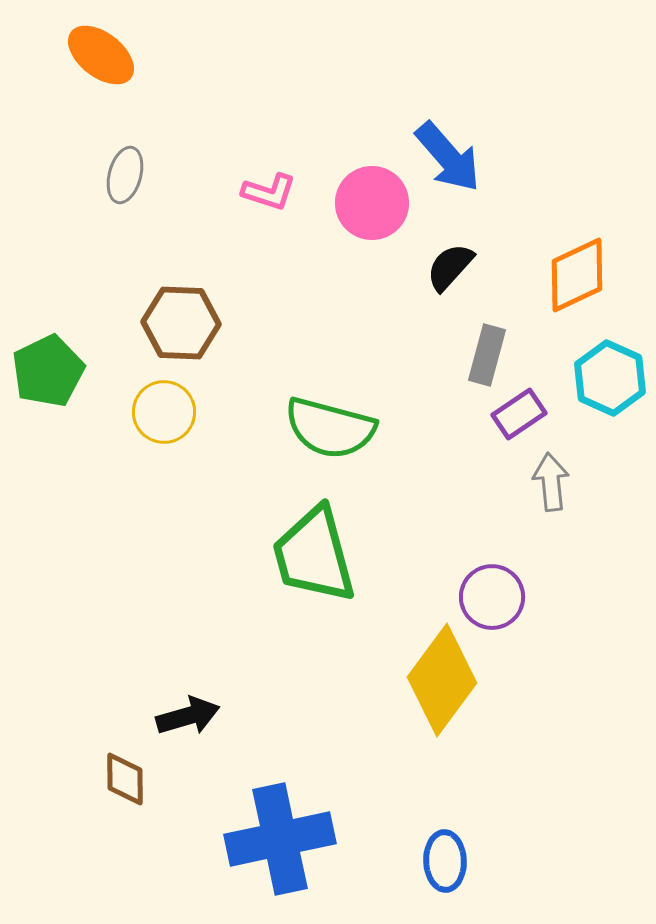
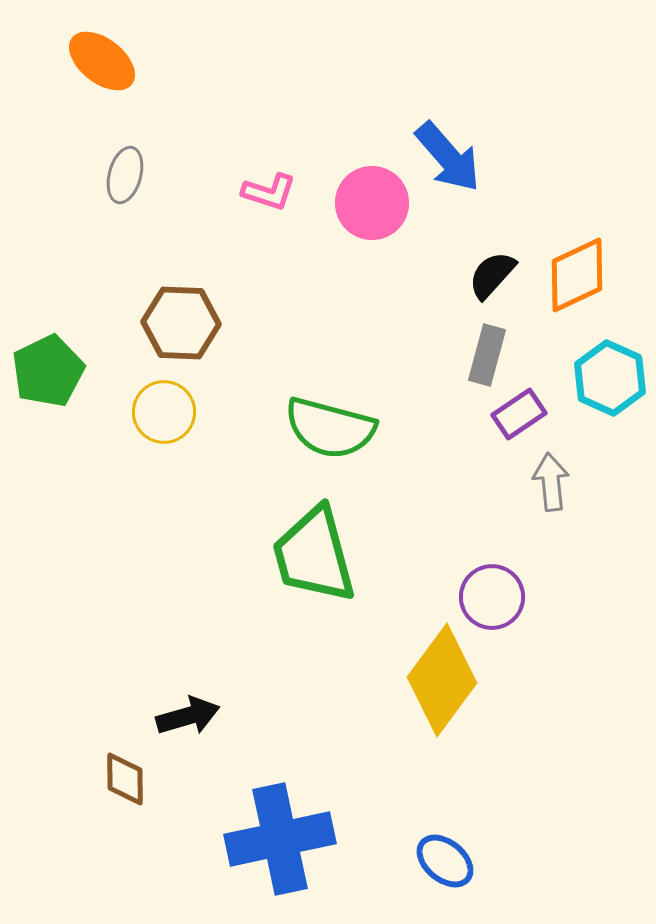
orange ellipse: moved 1 px right, 6 px down
black semicircle: moved 42 px right, 8 px down
blue ellipse: rotated 48 degrees counterclockwise
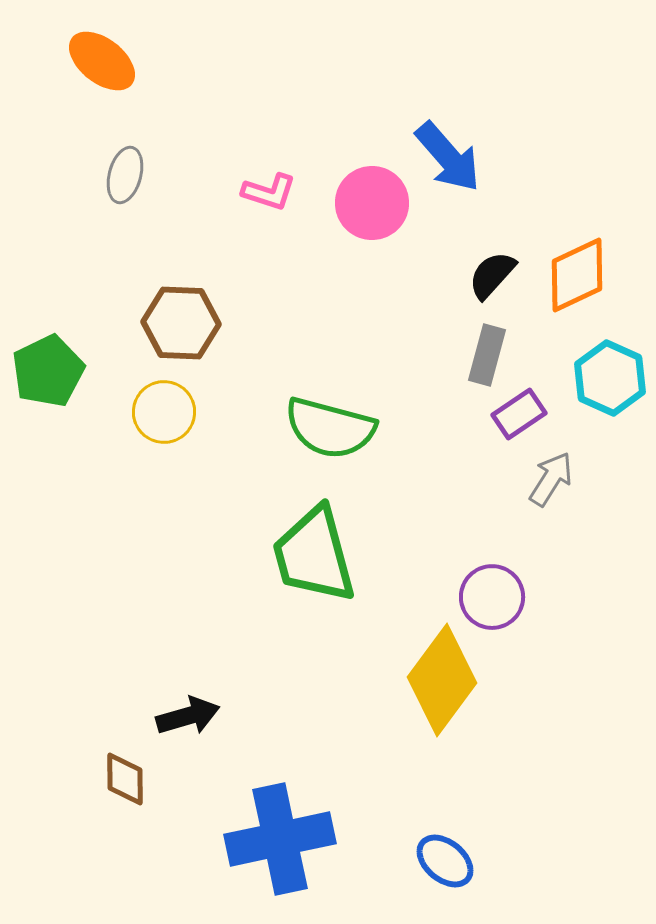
gray arrow: moved 3 px up; rotated 38 degrees clockwise
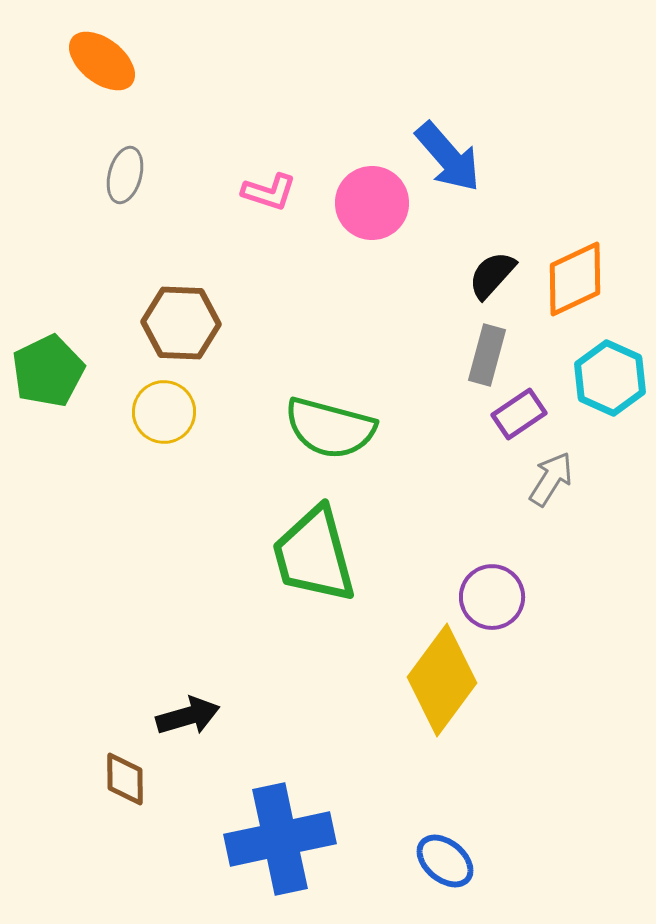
orange diamond: moved 2 px left, 4 px down
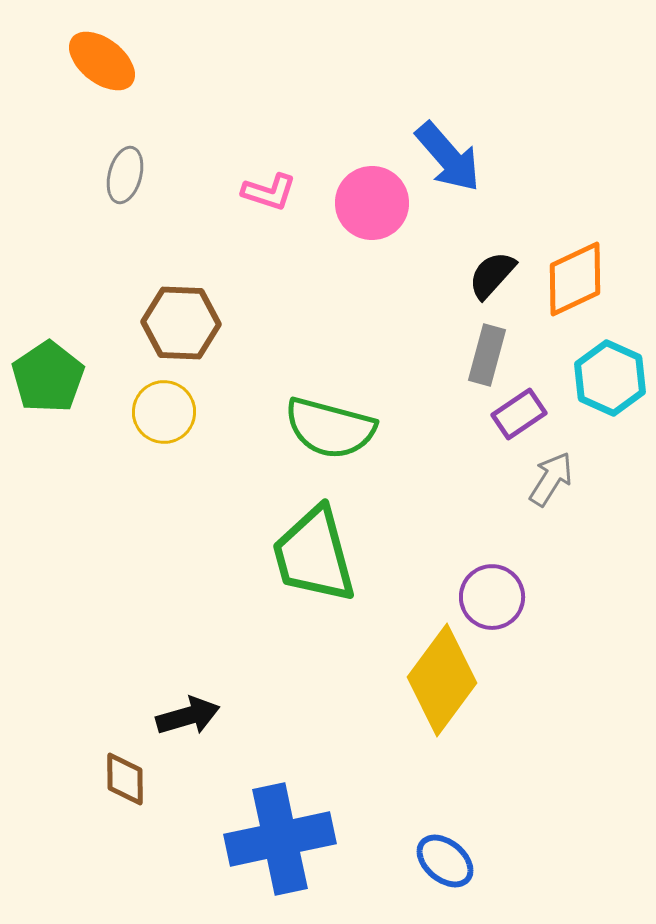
green pentagon: moved 6 px down; rotated 8 degrees counterclockwise
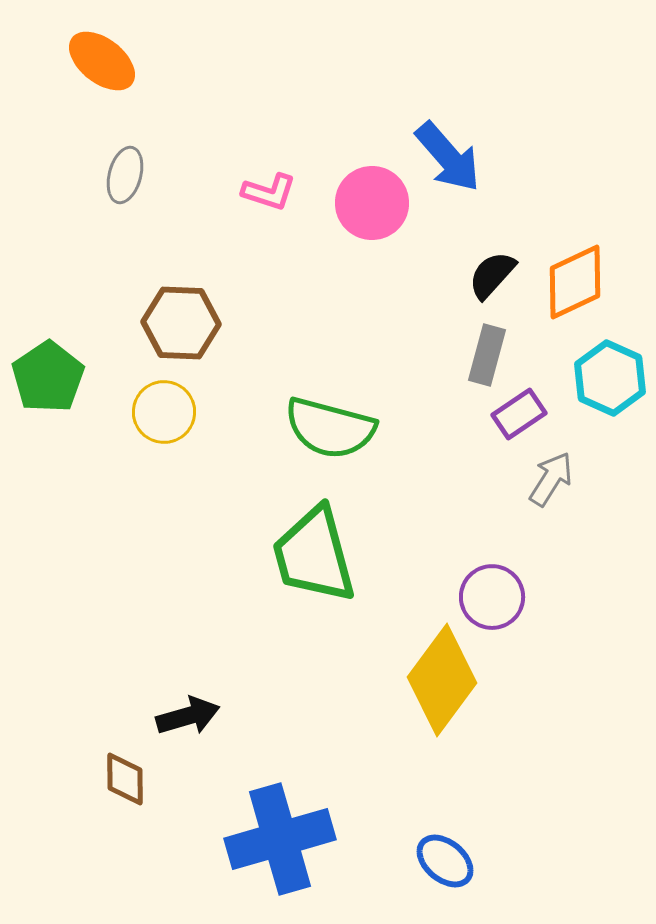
orange diamond: moved 3 px down
blue cross: rotated 4 degrees counterclockwise
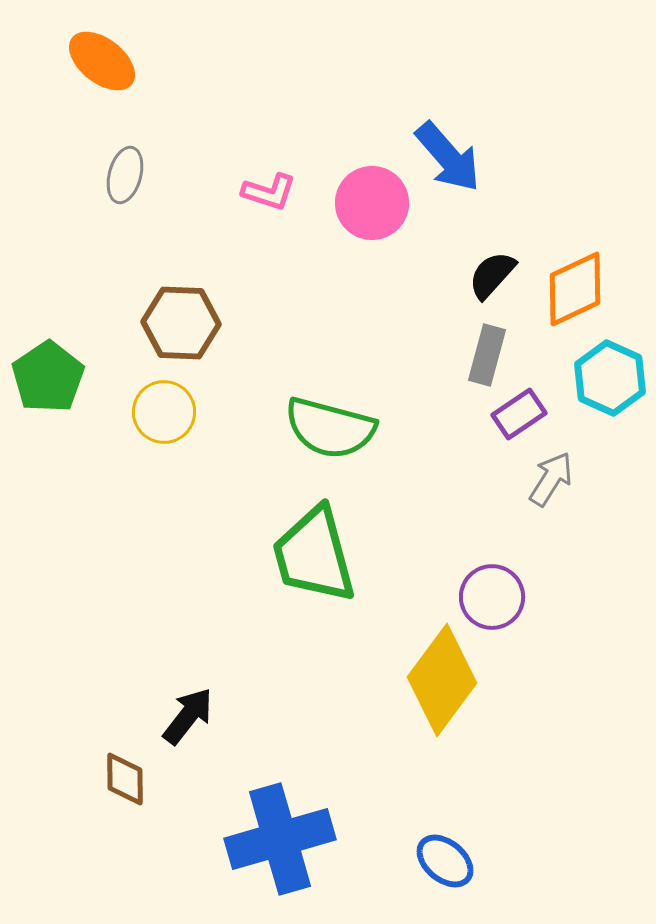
orange diamond: moved 7 px down
black arrow: rotated 36 degrees counterclockwise
